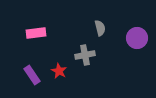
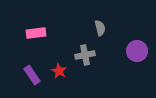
purple circle: moved 13 px down
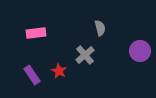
purple circle: moved 3 px right
gray cross: rotated 30 degrees counterclockwise
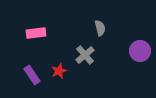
red star: rotated 21 degrees clockwise
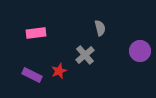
purple rectangle: rotated 30 degrees counterclockwise
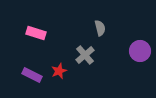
pink rectangle: rotated 24 degrees clockwise
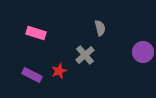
purple circle: moved 3 px right, 1 px down
